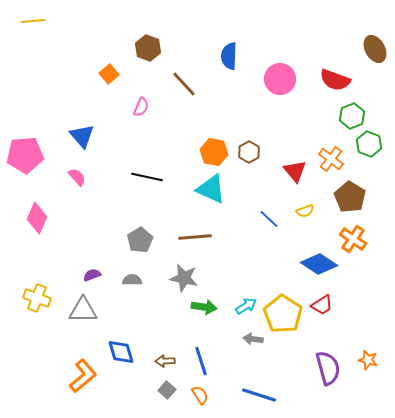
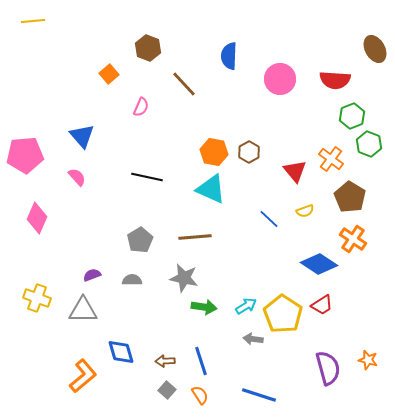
red semicircle at (335, 80): rotated 16 degrees counterclockwise
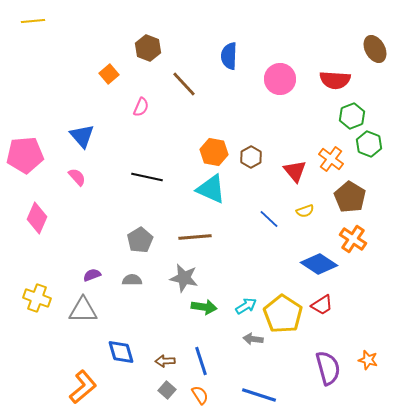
brown hexagon at (249, 152): moved 2 px right, 5 px down
orange L-shape at (83, 376): moved 11 px down
